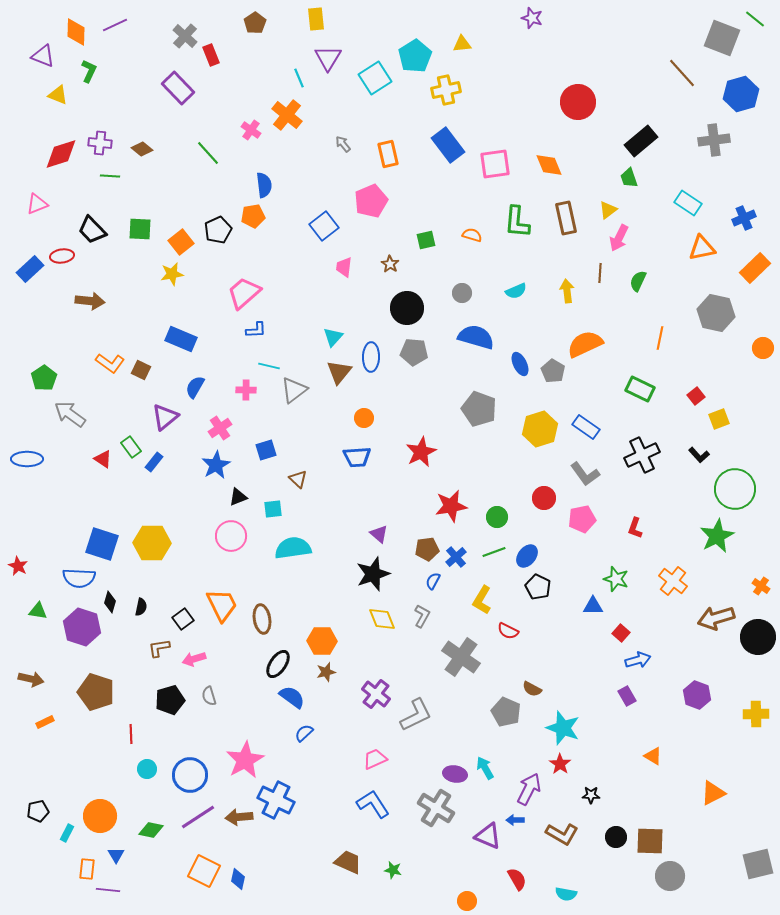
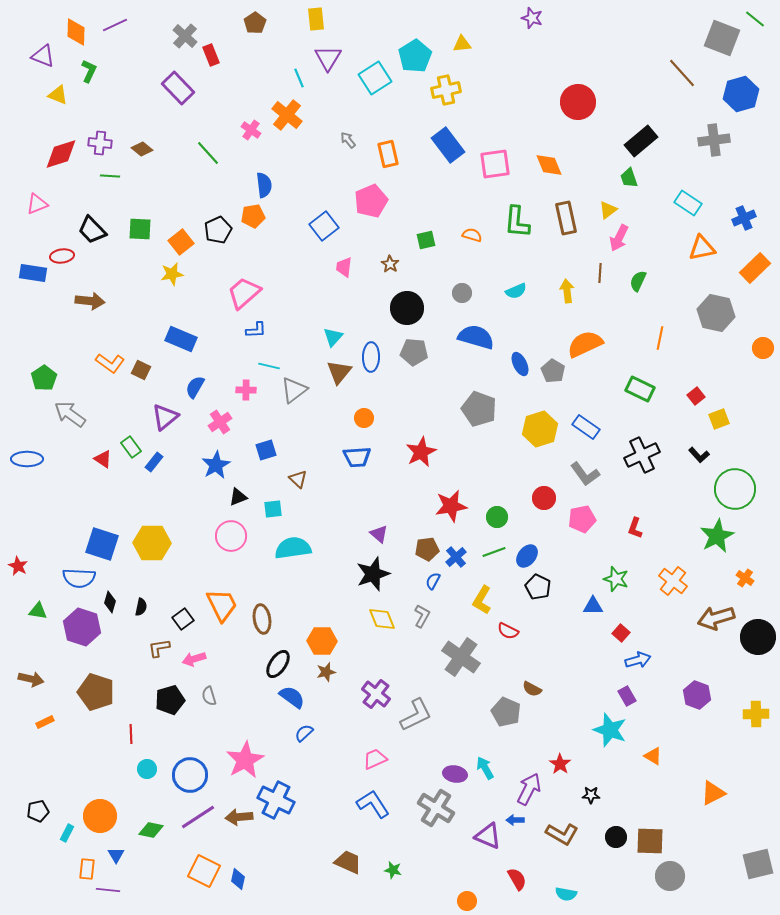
gray arrow at (343, 144): moved 5 px right, 4 px up
blue rectangle at (30, 269): moved 3 px right, 4 px down; rotated 52 degrees clockwise
pink cross at (220, 428): moved 6 px up
orange cross at (761, 586): moved 16 px left, 8 px up
cyan star at (563, 728): moved 47 px right, 2 px down
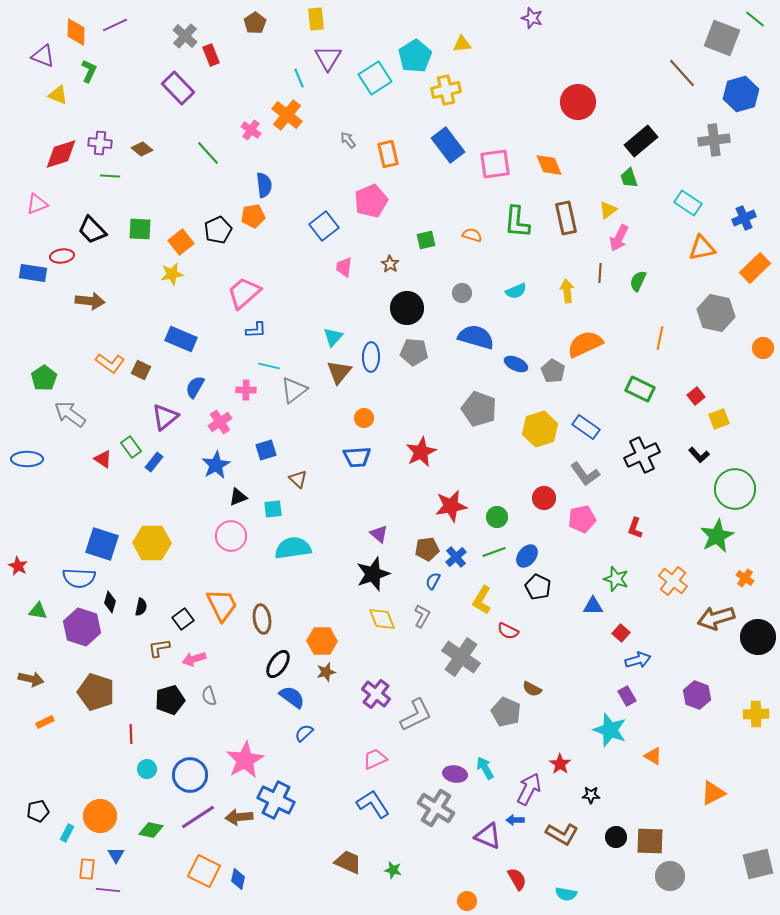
blue ellipse at (520, 364): moved 4 px left; rotated 40 degrees counterclockwise
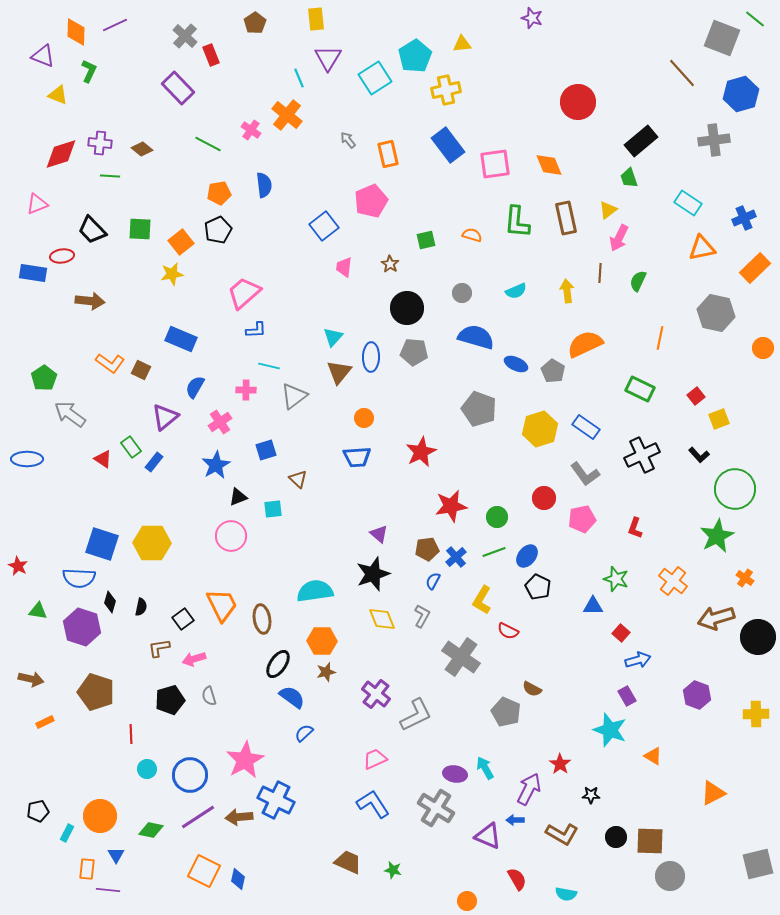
green line at (208, 153): moved 9 px up; rotated 20 degrees counterclockwise
orange pentagon at (253, 216): moved 34 px left, 23 px up
gray triangle at (294, 390): moved 6 px down
cyan semicircle at (293, 548): moved 22 px right, 43 px down
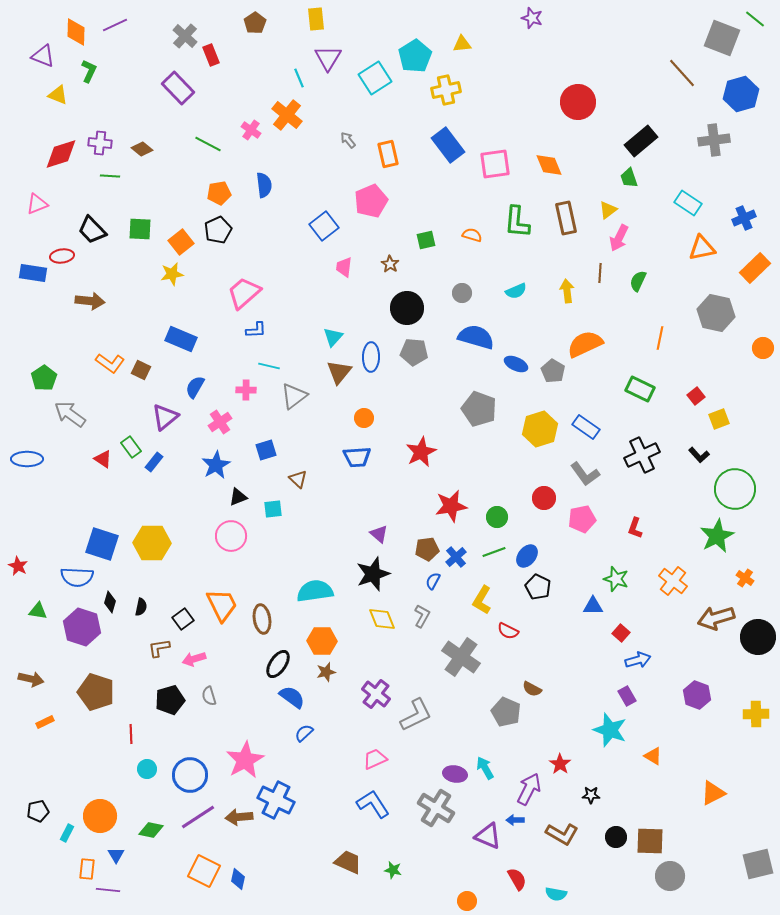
blue semicircle at (79, 578): moved 2 px left, 1 px up
cyan semicircle at (566, 894): moved 10 px left
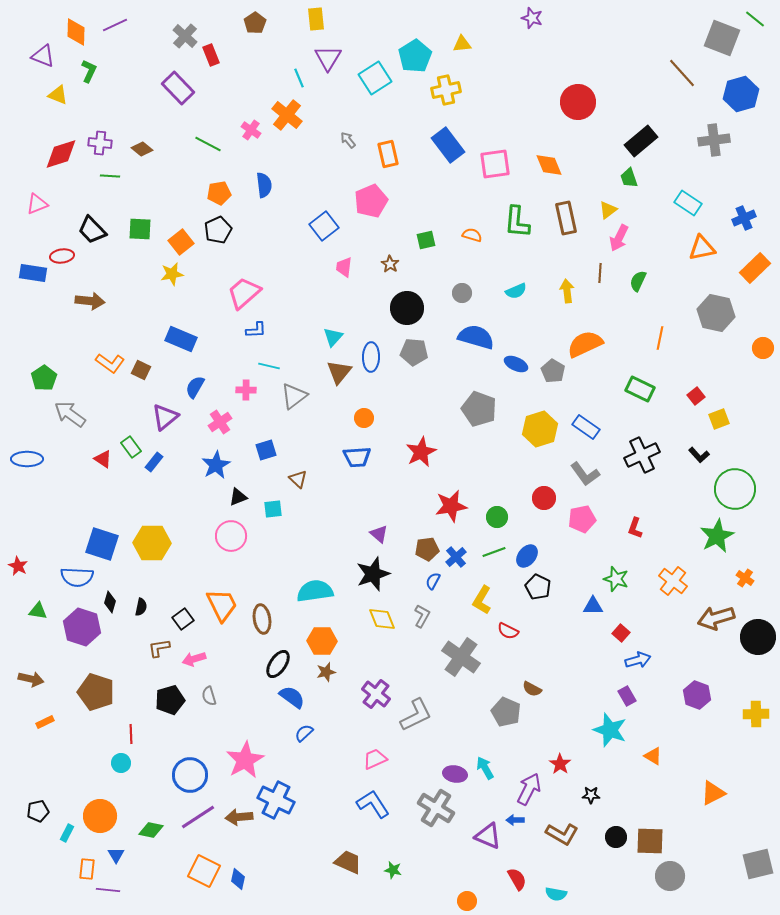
cyan circle at (147, 769): moved 26 px left, 6 px up
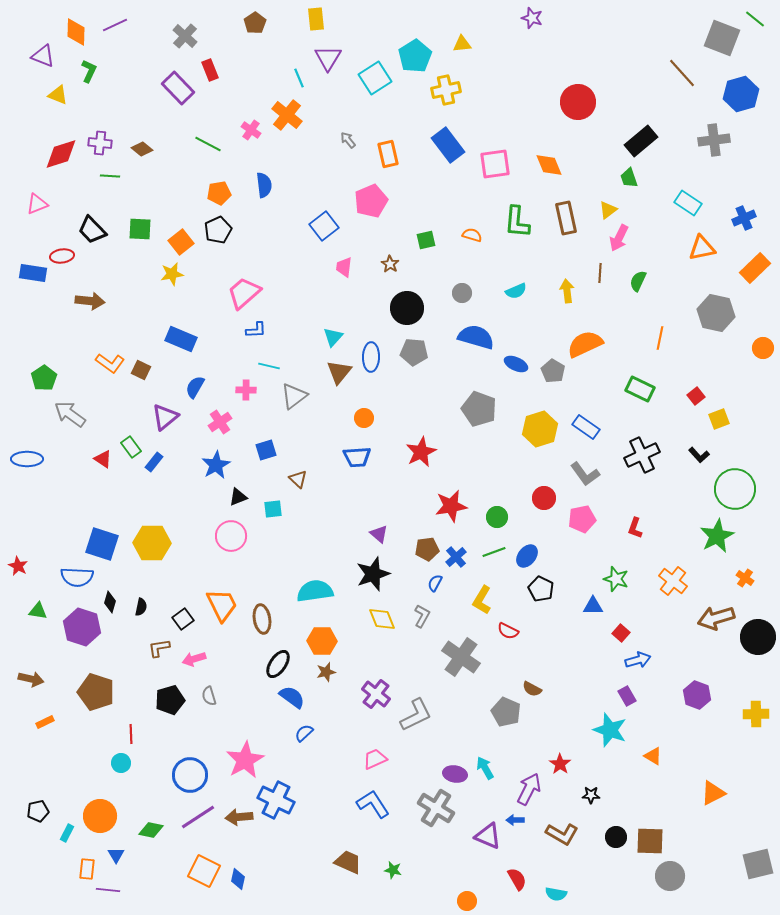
red rectangle at (211, 55): moved 1 px left, 15 px down
blue semicircle at (433, 581): moved 2 px right, 2 px down
black pentagon at (538, 587): moved 3 px right, 2 px down
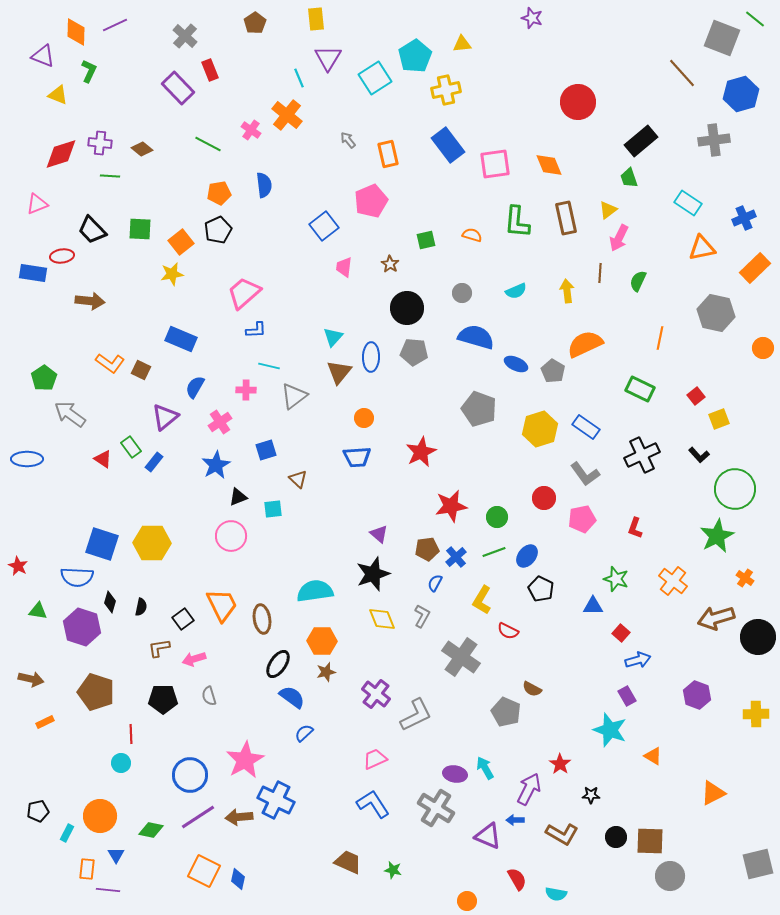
black pentagon at (170, 700): moved 7 px left, 1 px up; rotated 16 degrees clockwise
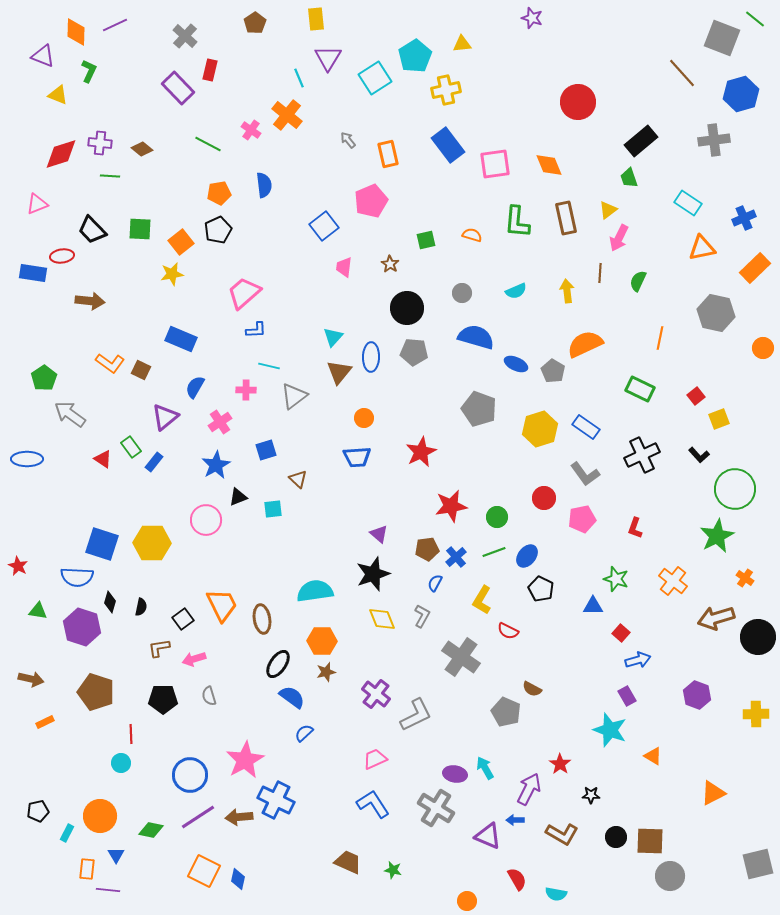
red rectangle at (210, 70): rotated 35 degrees clockwise
pink circle at (231, 536): moved 25 px left, 16 px up
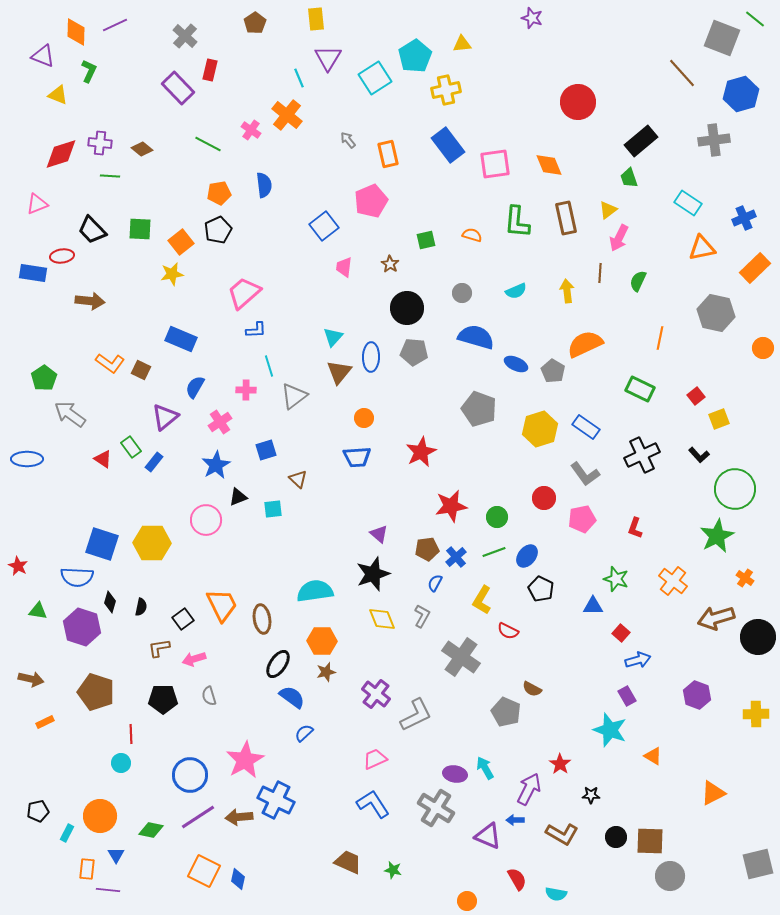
cyan line at (269, 366): rotated 60 degrees clockwise
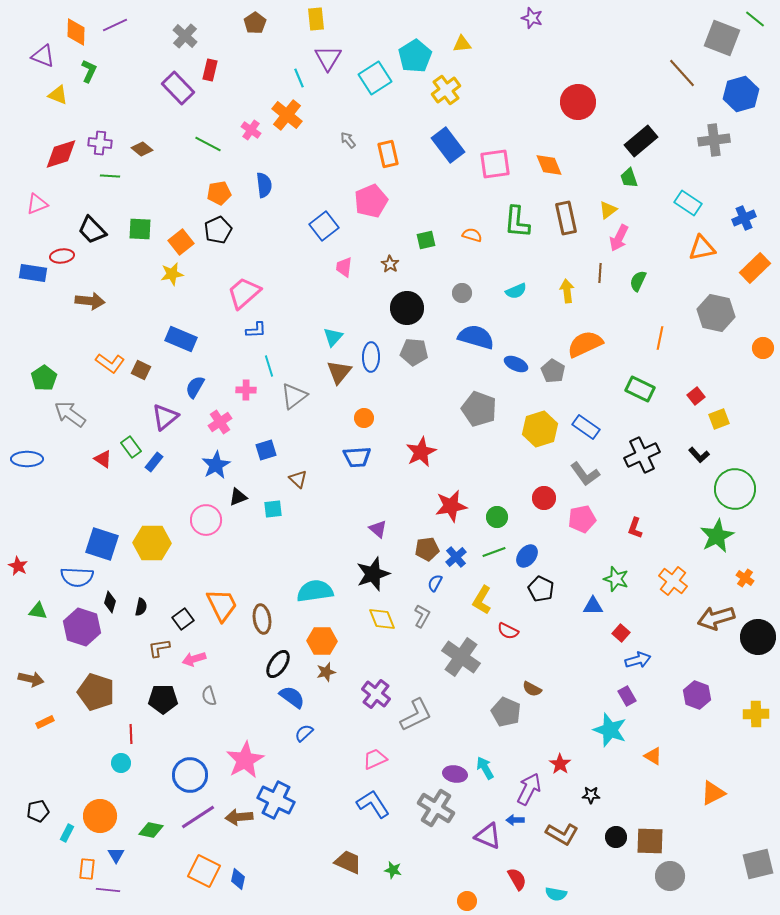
yellow cross at (446, 90): rotated 24 degrees counterclockwise
purple triangle at (379, 534): moved 1 px left, 5 px up
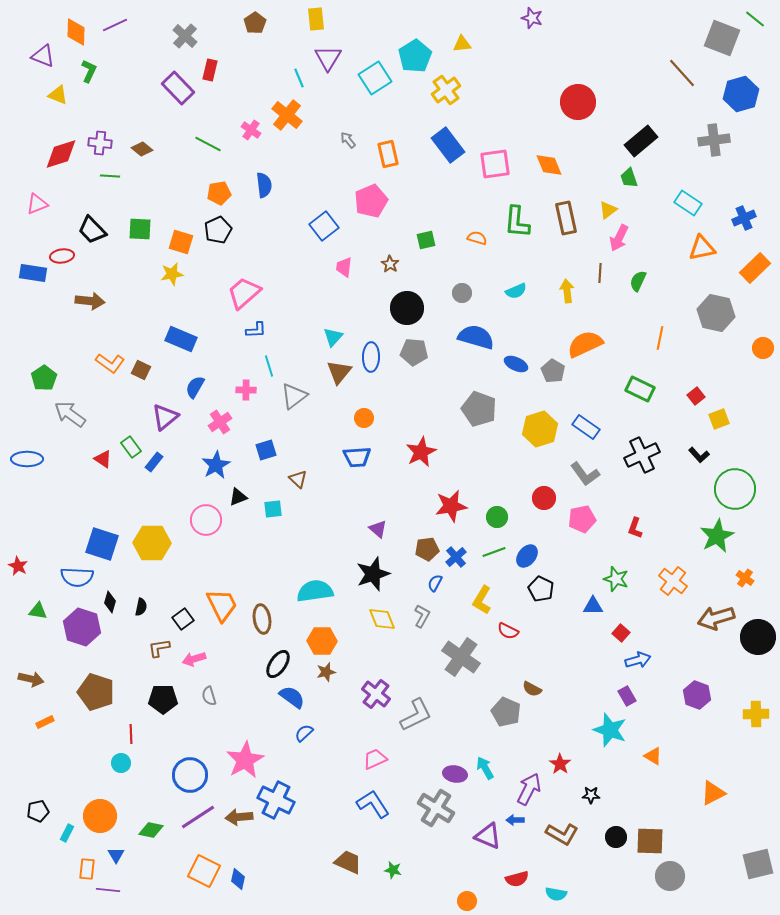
orange semicircle at (472, 235): moved 5 px right, 3 px down
orange square at (181, 242): rotated 35 degrees counterclockwise
red semicircle at (517, 879): rotated 105 degrees clockwise
